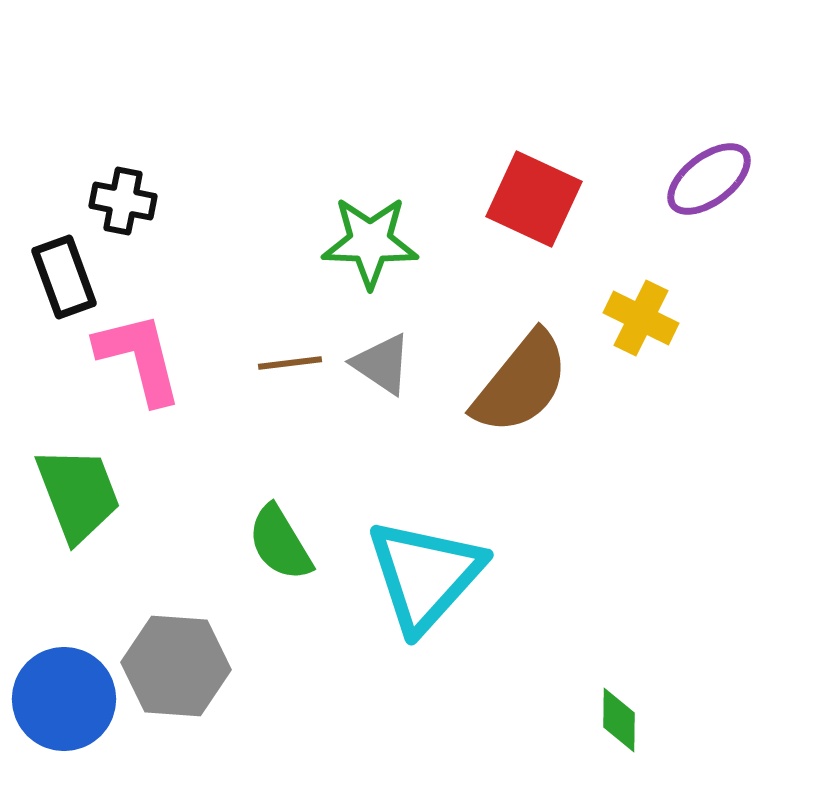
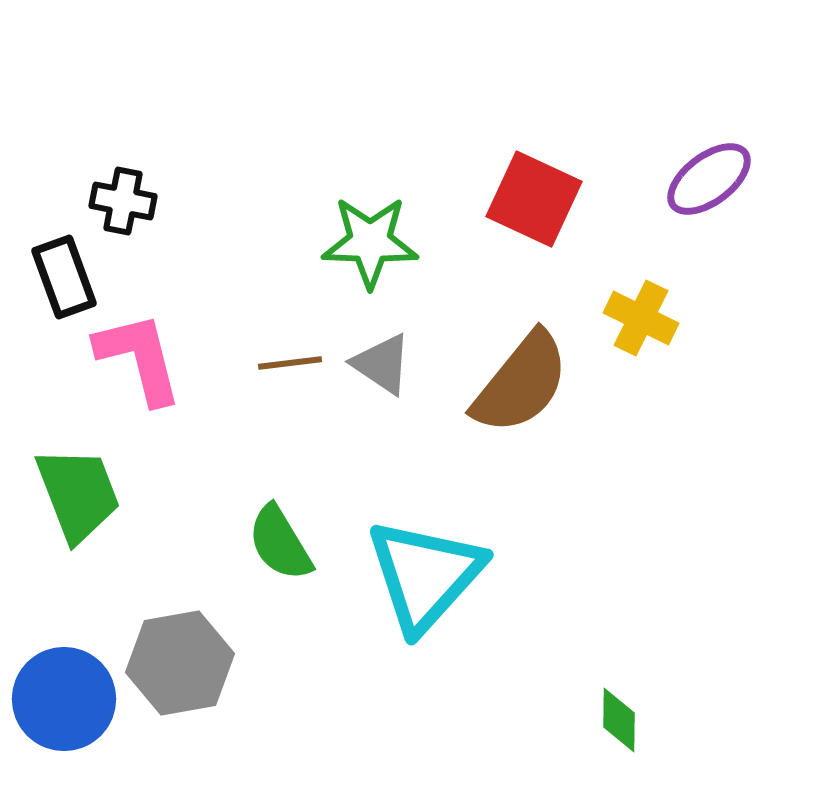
gray hexagon: moved 4 px right, 3 px up; rotated 14 degrees counterclockwise
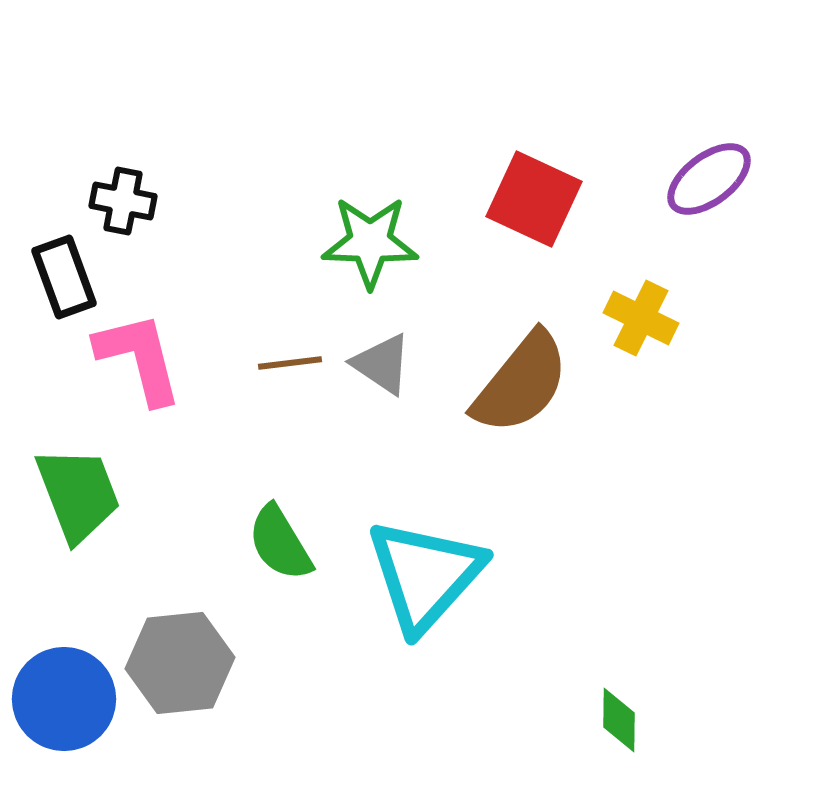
gray hexagon: rotated 4 degrees clockwise
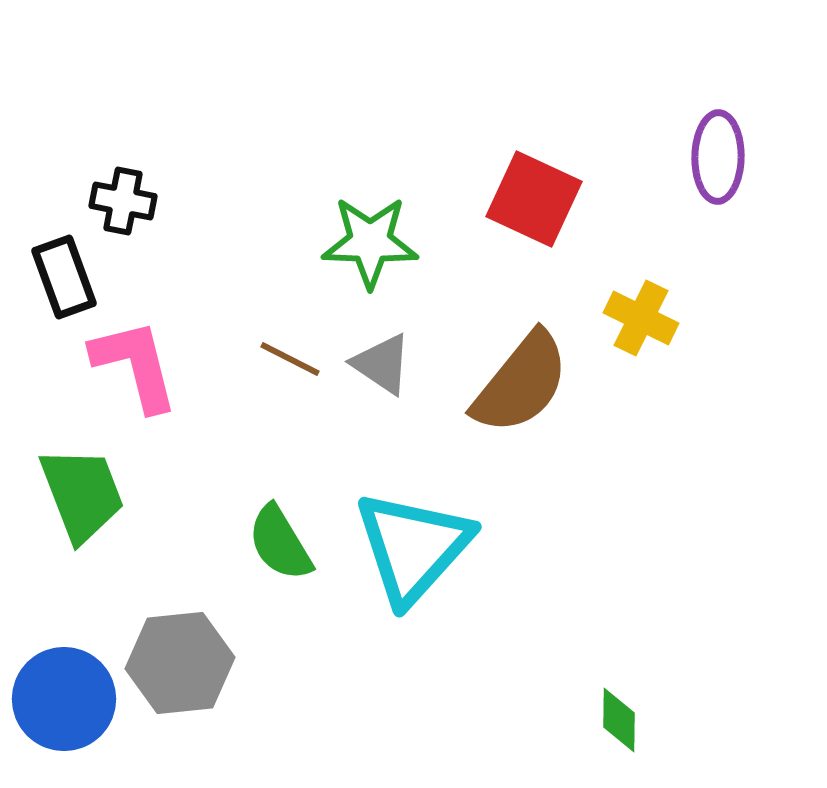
purple ellipse: moved 9 px right, 22 px up; rotated 52 degrees counterclockwise
pink L-shape: moved 4 px left, 7 px down
brown line: moved 4 px up; rotated 34 degrees clockwise
green trapezoid: moved 4 px right
cyan triangle: moved 12 px left, 28 px up
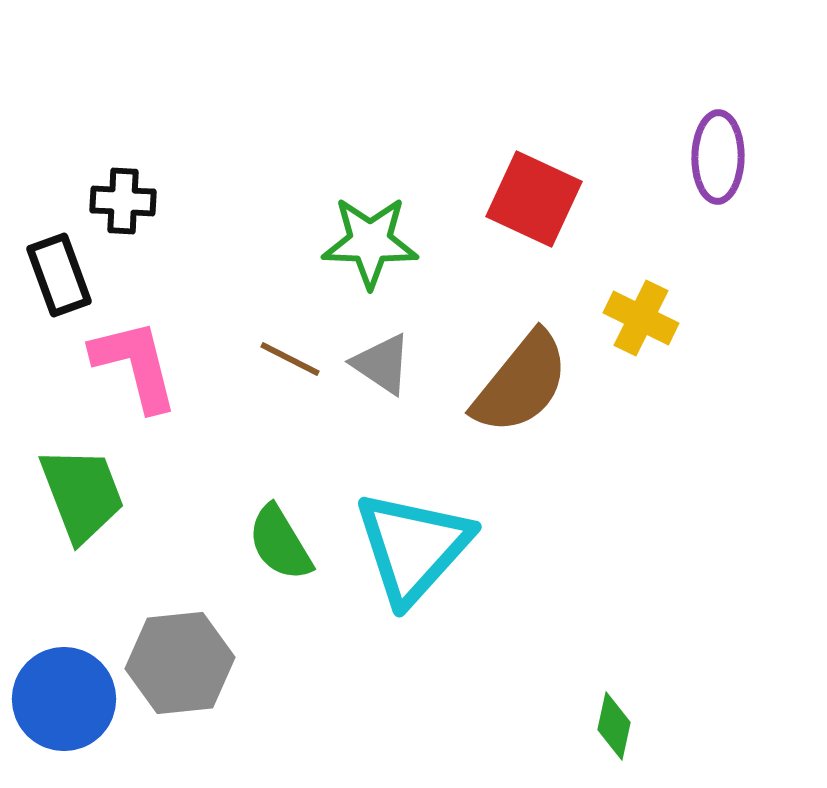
black cross: rotated 8 degrees counterclockwise
black rectangle: moved 5 px left, 2 px up
green diamond: moved 5 px left, 6 px down; rotated 12 degrees clockwise
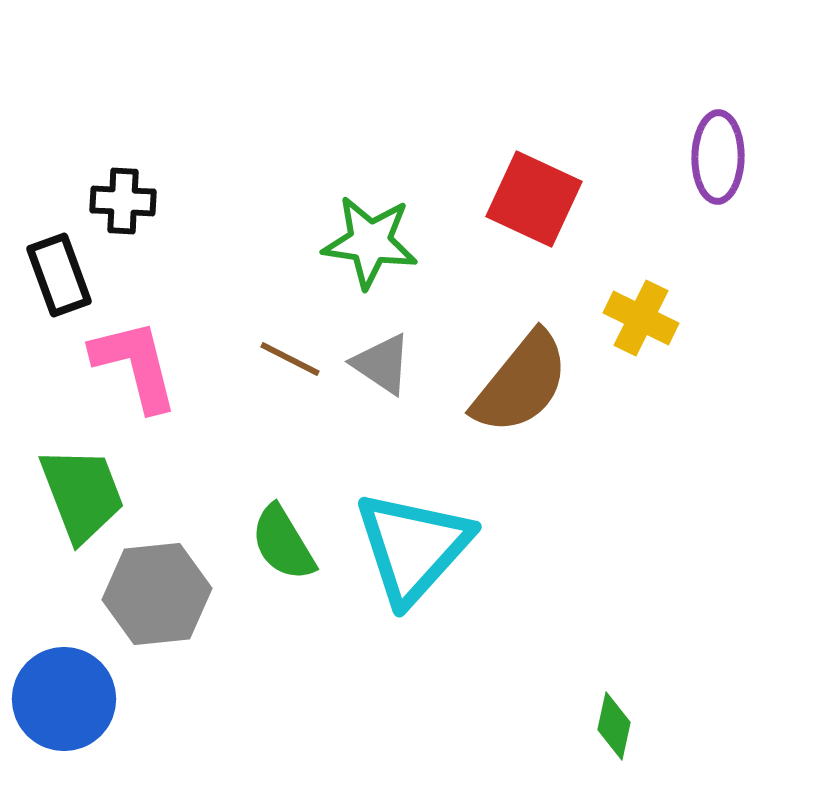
green star: rotated 6 degrees clockwise
green semicircle: moved 3 px right
gray hexagon: moved 23 px left, 69 px up
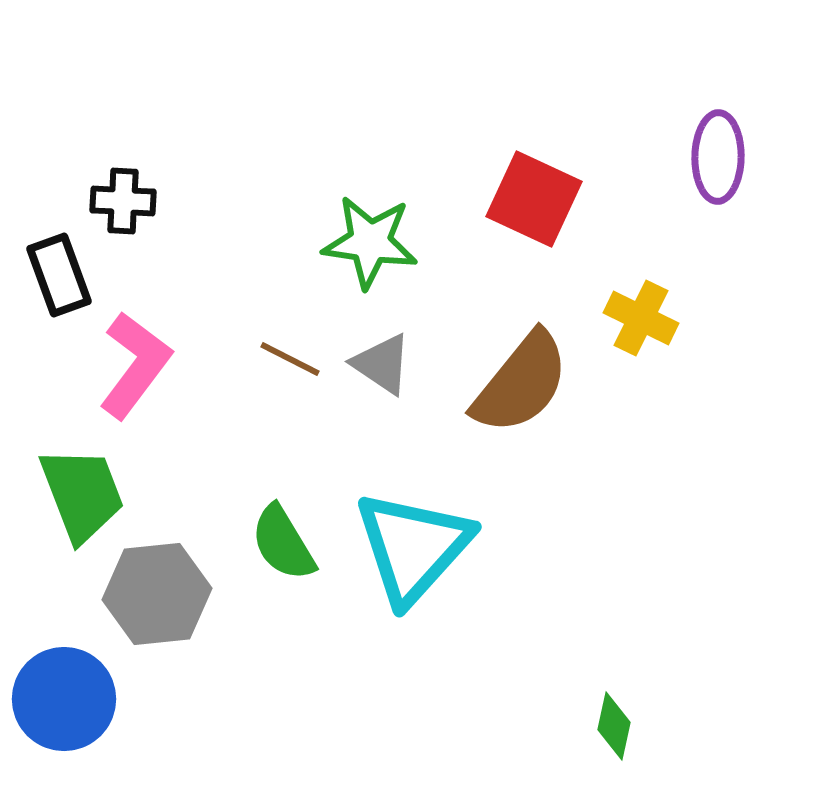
pink L-shape: rotated 51 degrees clockwise
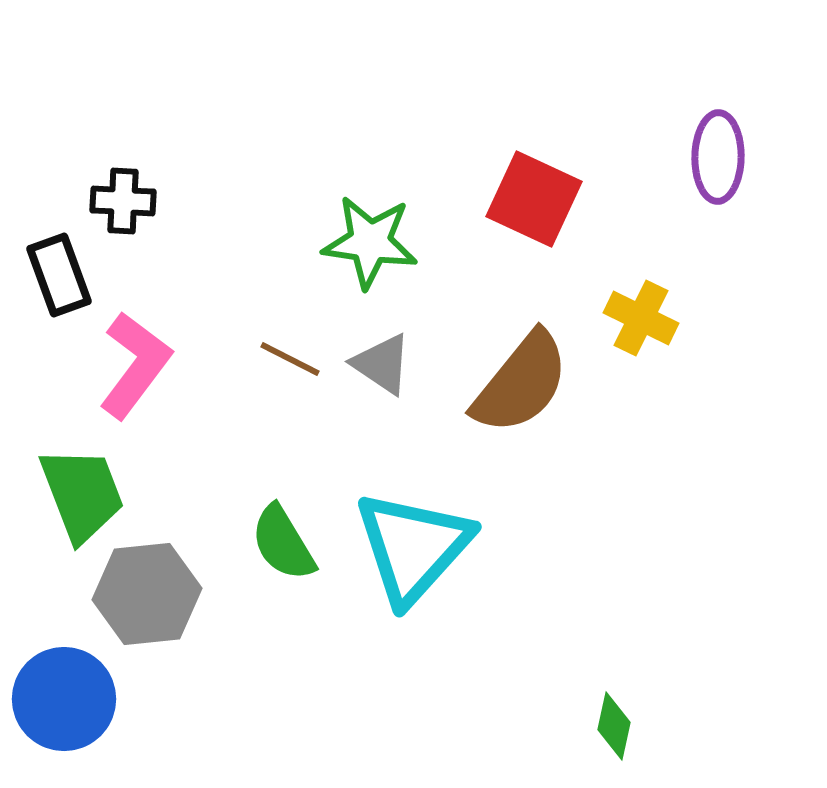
gray hexagon: moved 10 px left
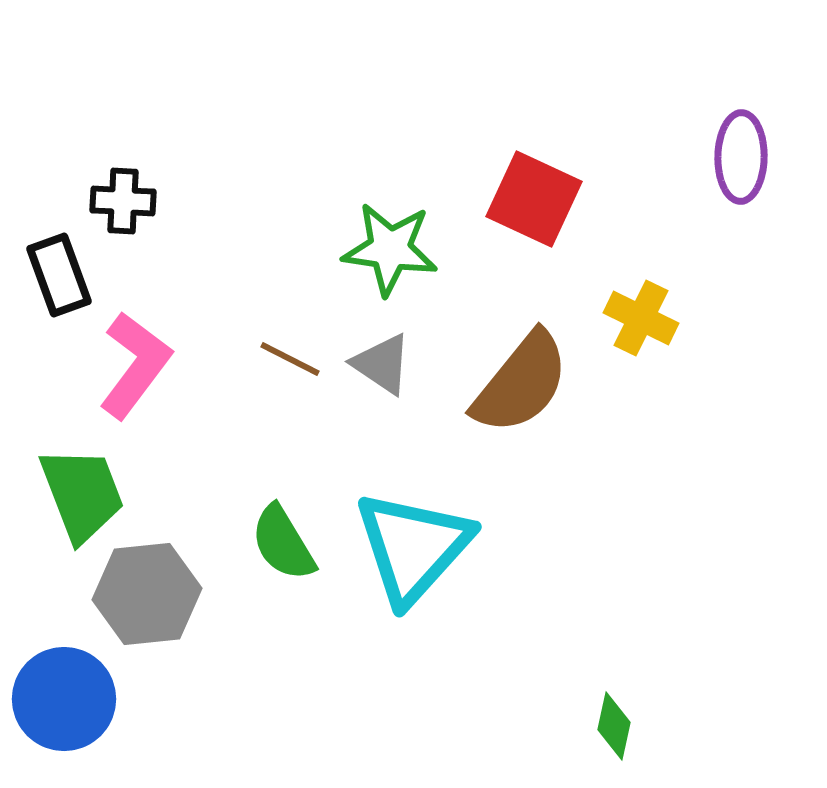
purple ellipse: moved 23 px right
green star: moved 20 px right, 7 px down
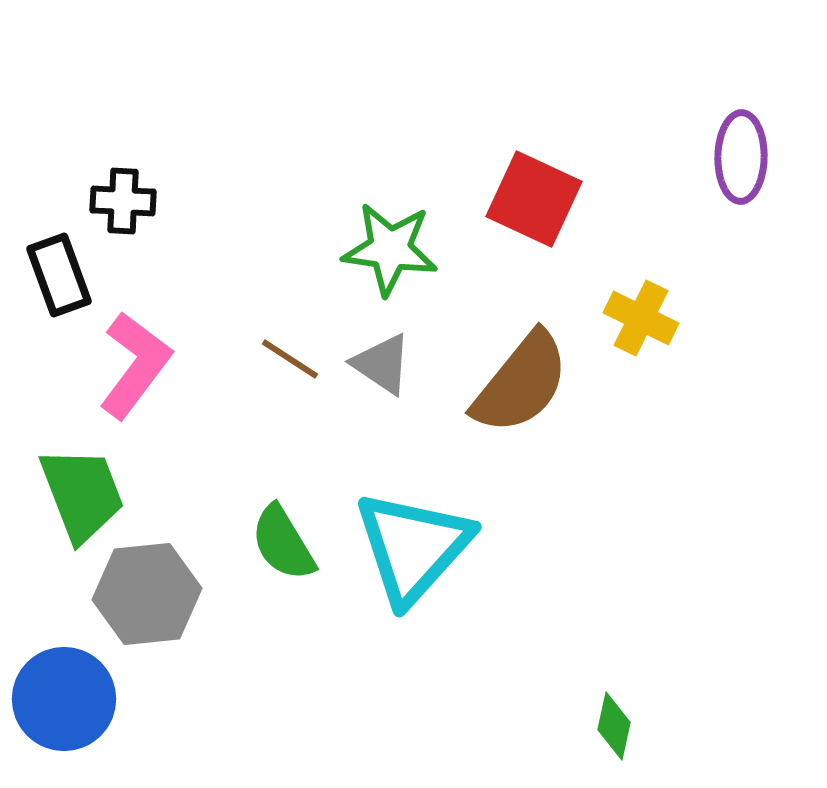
brown line: rotated 6 degrees clockwise
